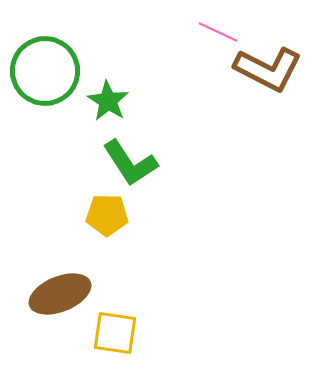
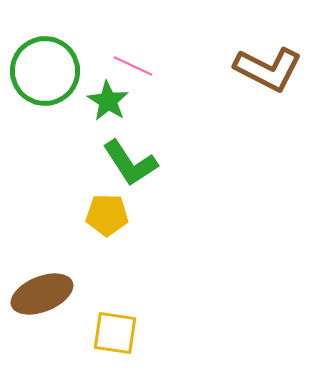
pink line: moved 85 px left, 34 px down
brown ellipse: moved 18 px left
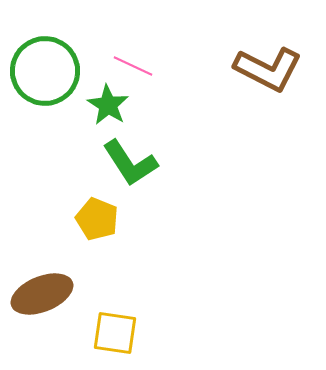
green star: moved 4 px down
yellow pentagon: moved 10 px left, 4 px down; rotated 21 degrees clockwise
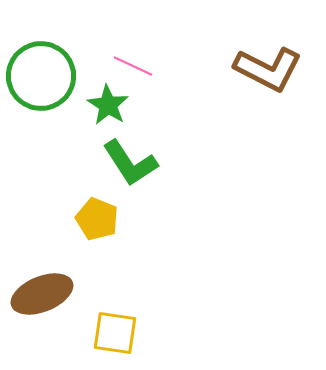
green circle: moved 4 px left, 5 px down
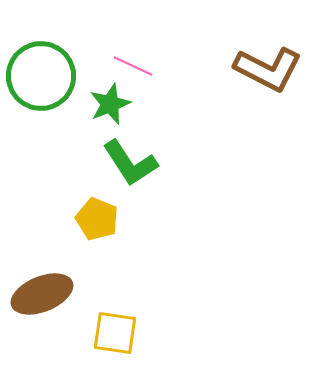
green star: moved 2 px right, 1 px up; rotated 18 degrees clockwise
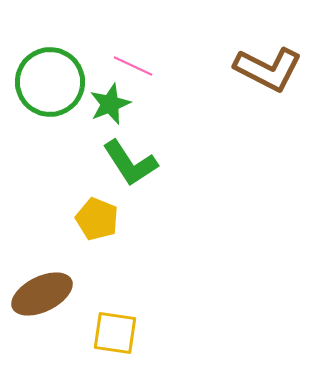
green circle: moved 9 px right, 6 px down
brown ellipse: rotated 4 degrees counterclockwise
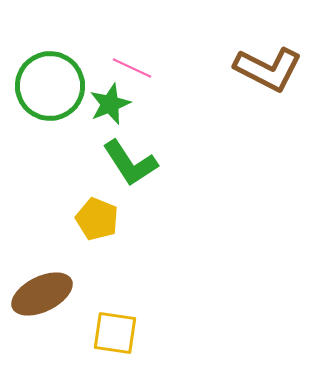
pink line: moved 1 px left, 2 px down
green circle: moved 4 px down
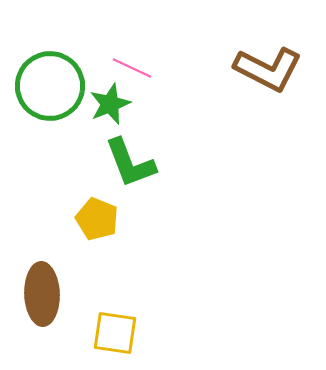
green L-shape: rotated 12 degrees clockwise
brown ellipse: rotated 66 degrees counterclockwise
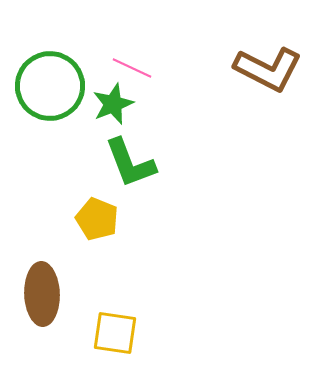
green star: moved 3 px right
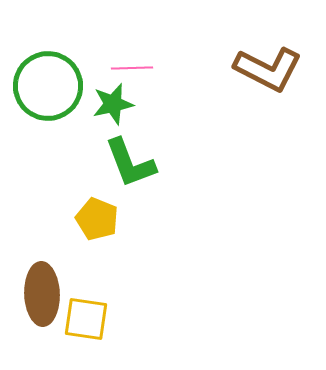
pink line: rotated 27 degrees counterclockwise
green circle: moved 2 px left
green star: rotated 9 degrees clockwise
yellow square: moved 29 px left, 14 px up
